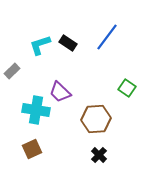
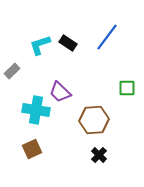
green square: rotated 36 degrees counterclockwise
brown hexagon: moved 2 px left, 1 px down
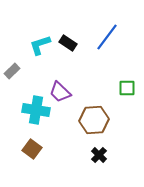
brown square: rotated 30 degrees counterclockwise
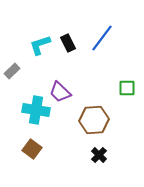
blue line: moved 5 px left, 1 px down
black rectangle: rotated 30 degrees clockwise
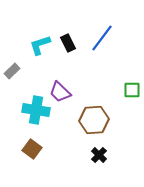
green square: moved 5 px right, 2 px down
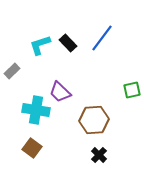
black rectangle: rotated 18 degrees counterclockwise
green square: rotated 12 degrees counterclockwise
brown square: moved 1 px up
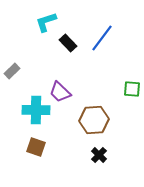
cyan L-shape: moved 6 px right, 23 px up
green square: moved 1 px up; rotated 18 degrees clockwise
cyan cross: rotated 8 degrees counterclockwise
brown square: moved 4 px right, 1 px up; rotated 18 degrees counterclockwise
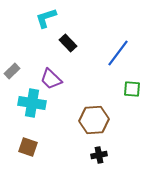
cyan L-shape: moved 4 px up
blue line: moved 16 px right, 15 px down
purple trapezoid: moved 9 px left, 13 px up
cyan cross: moved 4 px left, 7 px up; rotated 8 degrees clockwise
brown square: moved 8 px left
black cross: rotated 35 degrees clockwise
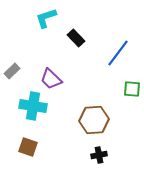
black rectangle: moved 8 px right, 5 px up
cyan cross: moved 1 px right, 3 px down
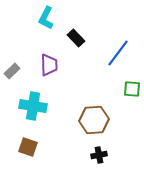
cyan L-shape: rotated 45 degrees counterclockwise
purple trapezoid: moved 2 px left, 14 px up; rotated 135 degrees counterclockwise
